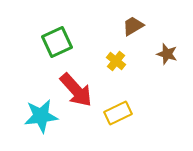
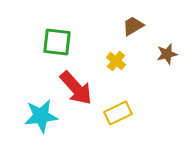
green square: rotated 32 degrees clockwise
brown star: rotated 30 degrees counterclockwise
red arrow: moved 2 px up
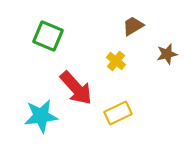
green square: moved 9 px left, 6 px up; rotated 16 degrees clockwise
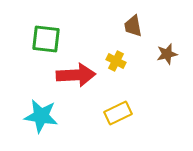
brown trapezoid: rotated 70 degrees counterclockwise
green square: moved 2 px left, 3 px down; rotated 16 degrees counterclockwise
yellow cross: rotated 12 degrees counterclockwise
red arrow: moved 13 px up; rotated 51 degrees counterclockwise
cyan star: rotated 16 degrees clockwise
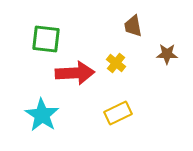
brown star: rotated 15 degrees clockwise
yellow cross: moved 2 px down; rotated 12 degrees clockwise
red arrow: moved 1 px left, 2 px up
cyan star: moved 1 px right, 1 px up; rotated 24 degrees clockwise
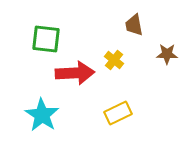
brown trapezoid: moved 1 px right, 1 px up
yellow cross: moved 2 px left, 3 px up
